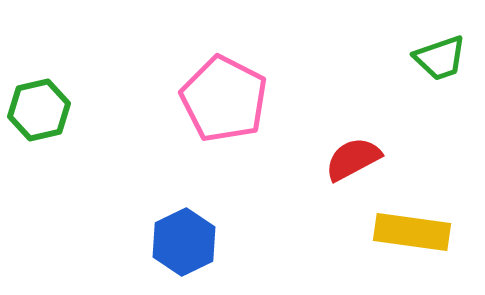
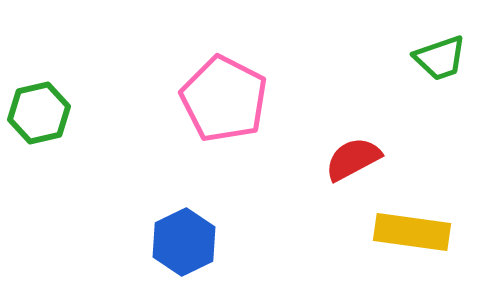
green hexagon: moved 3 px down
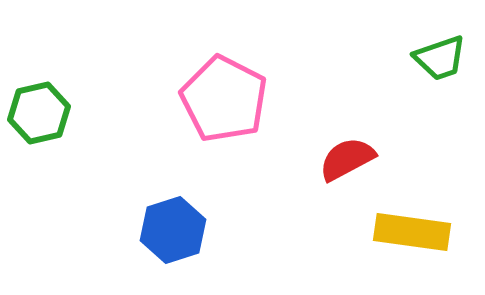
red semicircle: moved 6 px left
blue hexagon: moved 11 px left, 12 px up; rotated 8 degrees clockwise
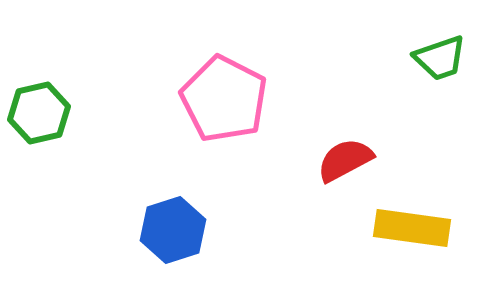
red semicircle: moved 2 px left, 1 px down
yellow rectangle: moved 4 px up
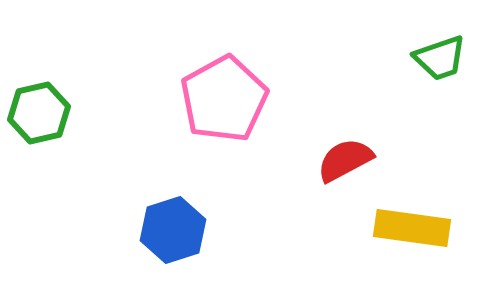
pink pentagon: rotated 16 degrees clockwise
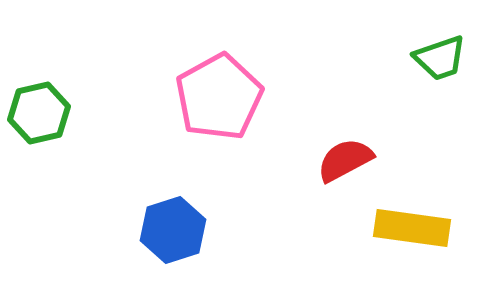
pink pentagon: moved 5 px left, 2 px up
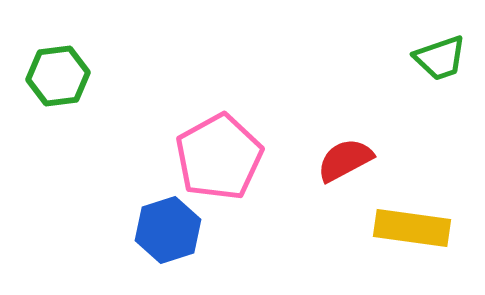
pink pentagon: moved 60 px down
green hexagon: moved 19 px right, 37 px up; rotated 6 degrees clockwise
blue hexagon: moved 5 px left
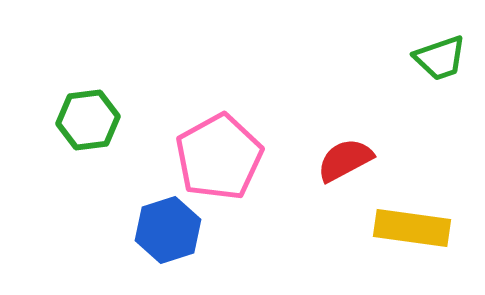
green hexagon: moved 30 px right, 44 px down
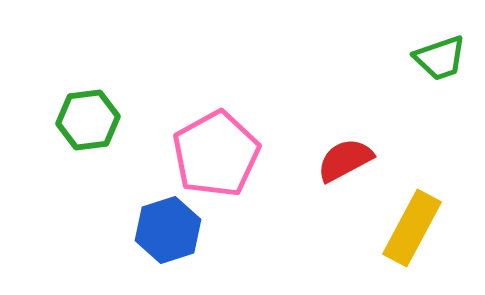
pink pentagon: moved 3 px left, 3 px up
yellow rectangle: rotated 70 degrees counterclockwise
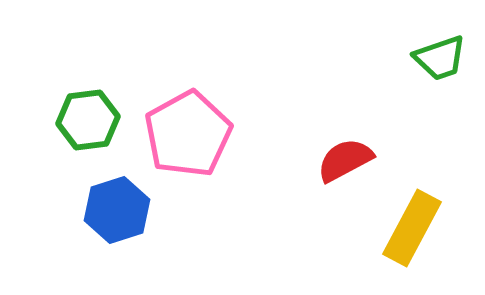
pink pentagon: moved 28 px left, 20 px up
blue hexagon: moved 51 px left, 20 px up
